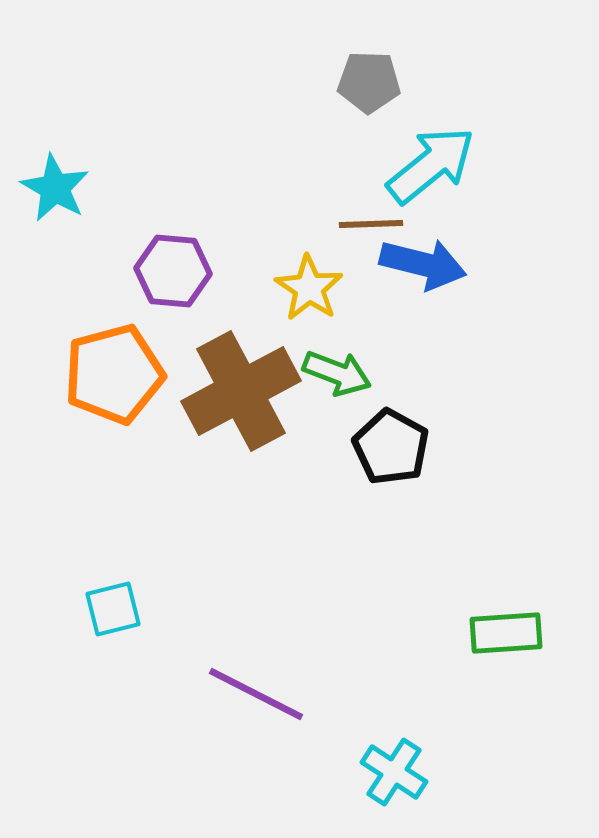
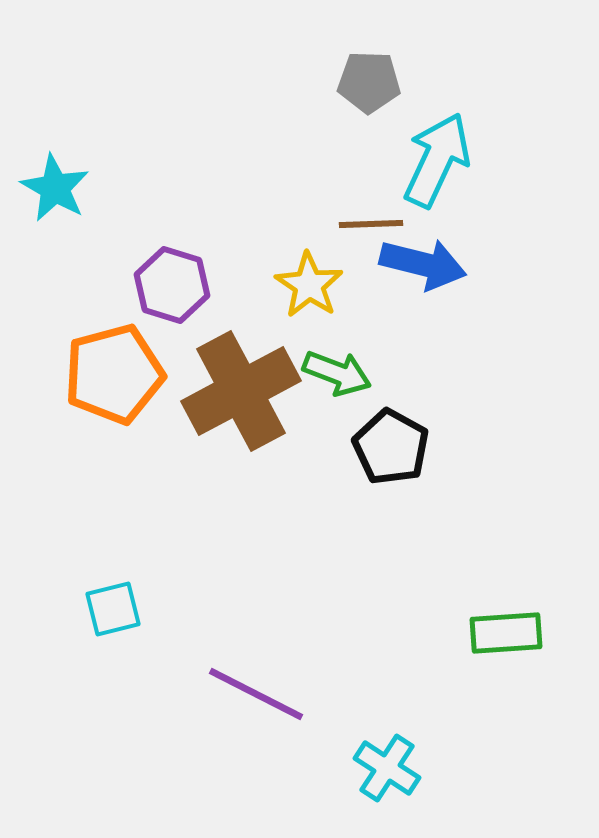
cyan arrow: moved 6 px right, 5 px up; rotated 26 degrees counterclockwise
purple hexagon: moved 1 px left, 14 px down; rotated 12 degrees clockwise
yellow star: moved 3 px up
cyan cross: moved 7 px left, 4 px up
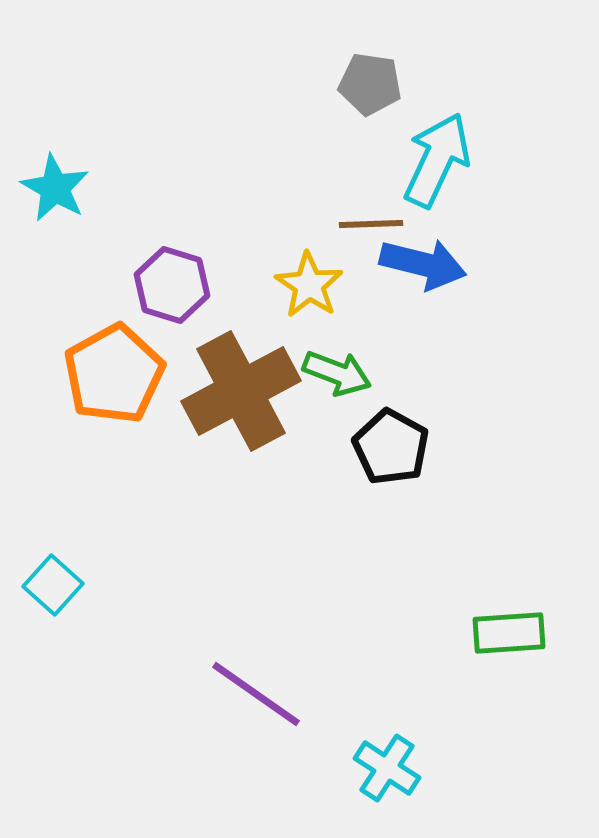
gray pentagon: moved 1 px right, 2 px down; rotated 6 degrees clockwise
orange pentagon: rotated 14 degrees counterclockwise
cyan square: moved 60 px left, 24 px up; rotated 34 degrees counterclockwise
green rectangle: moved 3 px right
purple line: rotated 8 degrees clockwise
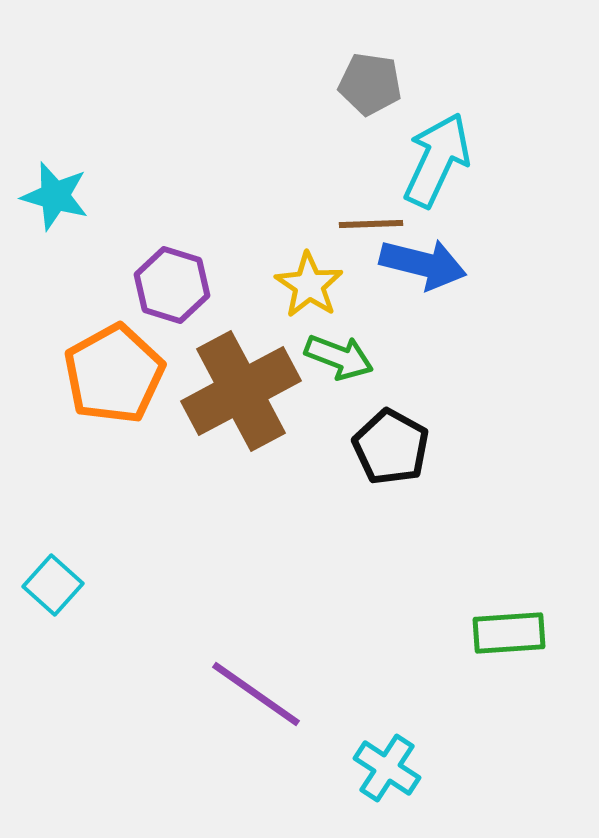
cyan star: moved 8 px down; rotated 14 degrees counterclockwise
green arrow: moved 2 px right, 16 px up
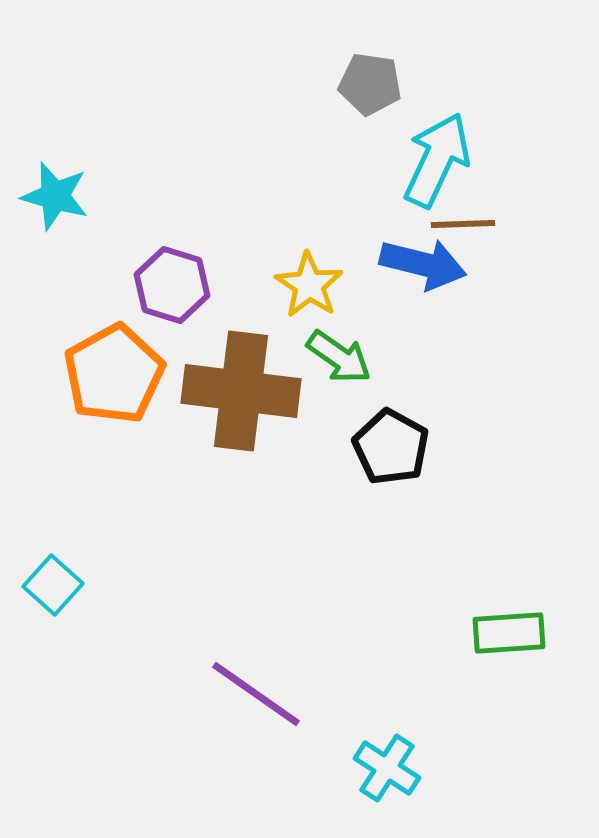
brown line: moved 92 px right
green arrow: rotated 14 degrees clockwise
brown cross: rotated 35 degrees clockwise
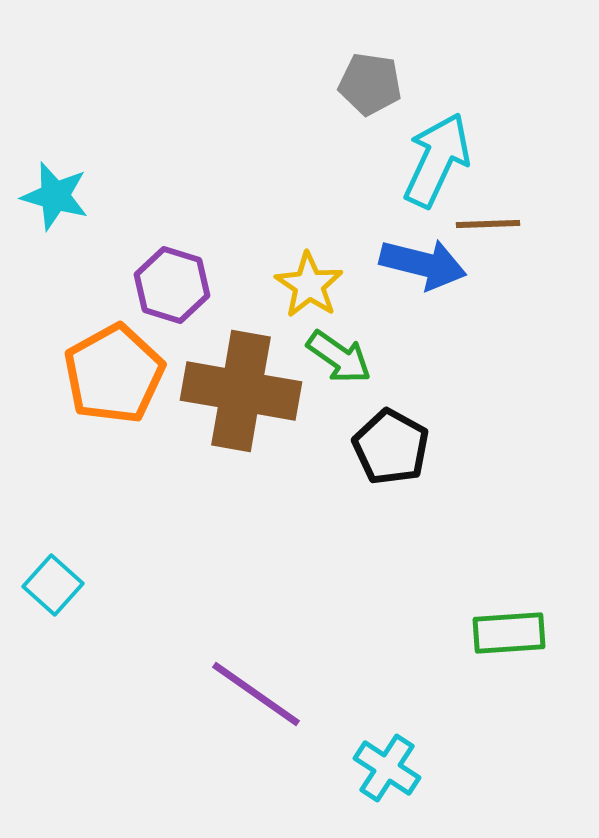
brown line: moved 25 px right
brown cross: rotated 3 degrees clockwise
